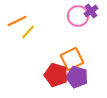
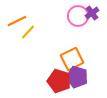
purple cross: moved 1 px right, 2 px down
red pentagon: moved 3 px right, 6 px down
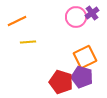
pink circle: moved 2 px left, 1 px down
yellow line: moved 10 px down; rotated 42 degrees clockwise
orange square: moved 13 px right, 2 px up
purple pentagon: moved 5 px right
red pentagon: moved 2 px right, 1 px down
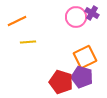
purple cross: rotated 24 degrees counterclockwise
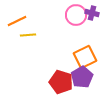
purple cross: rotated 16 degrees counterclockwise
pink circle: moved 2 px up
yellow line: moved 7 px up
purple pentagon: rotated 25 degrees clockwise
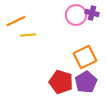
orange line: moved 1 px left
purple pentagon: moved 4 px right, 5 px down
